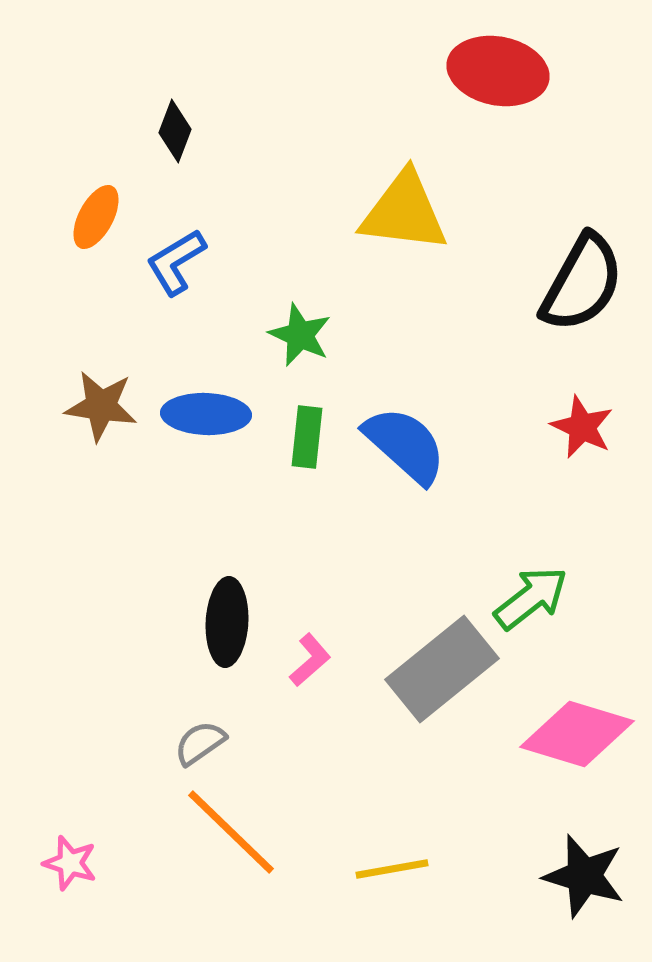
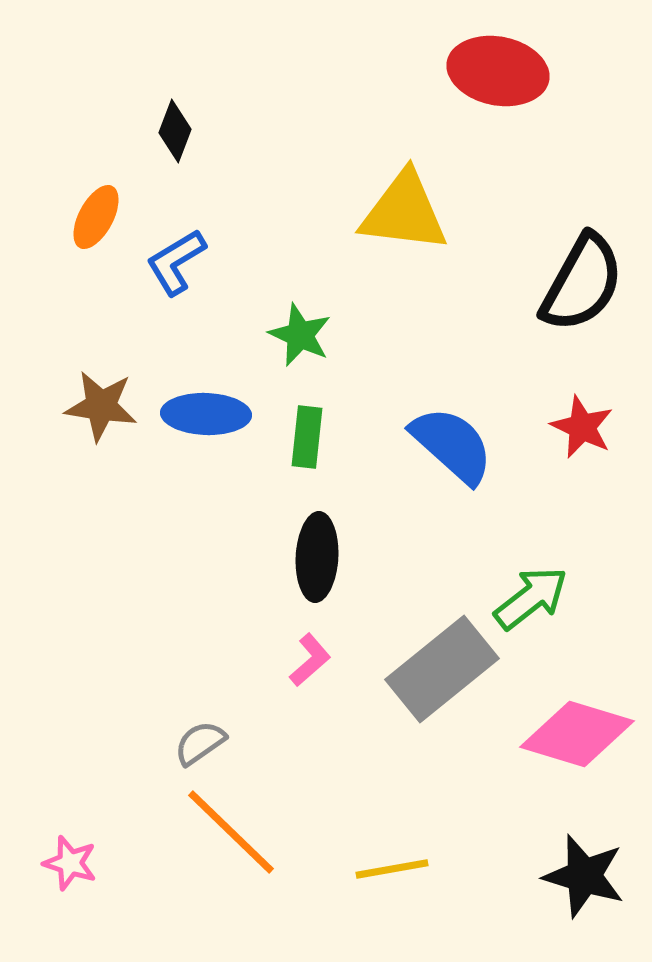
blue semicircle: moved 47 px right
black ellipse: moved 90 px right, 65 px up
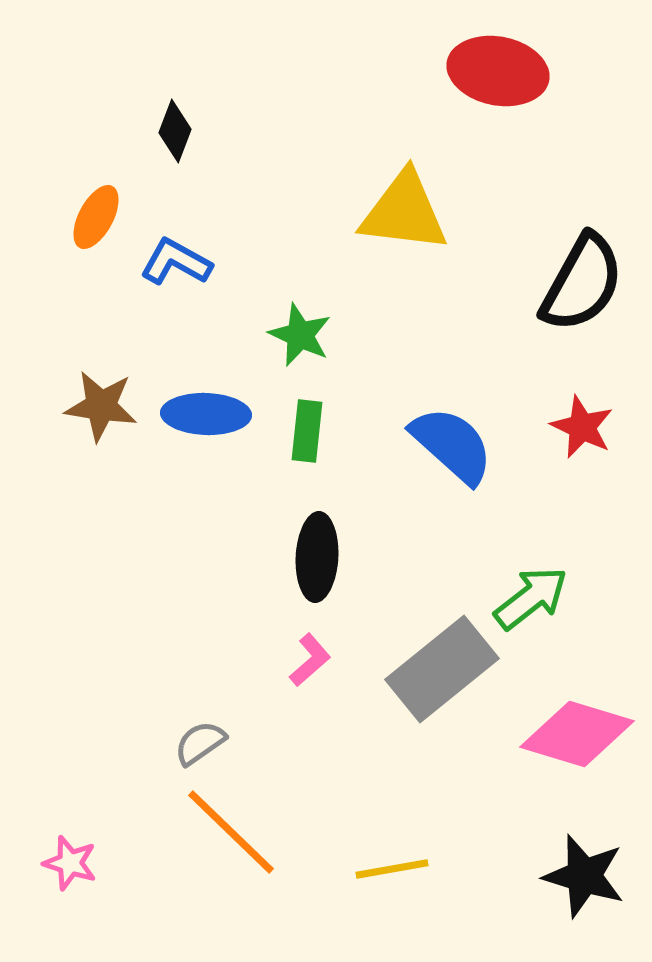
blue L-shape: rotated 60 degrees clockwise
green rectangle: moved 6 px up
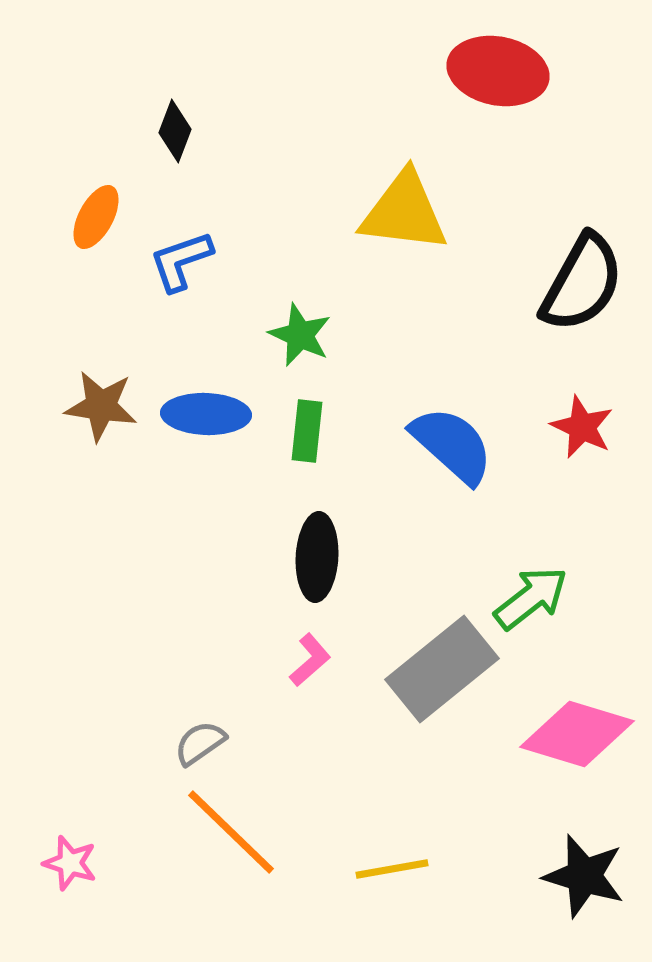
blue L-shape: moved 5 px right, 1 px up; rotated 48 degrees counterclockwise
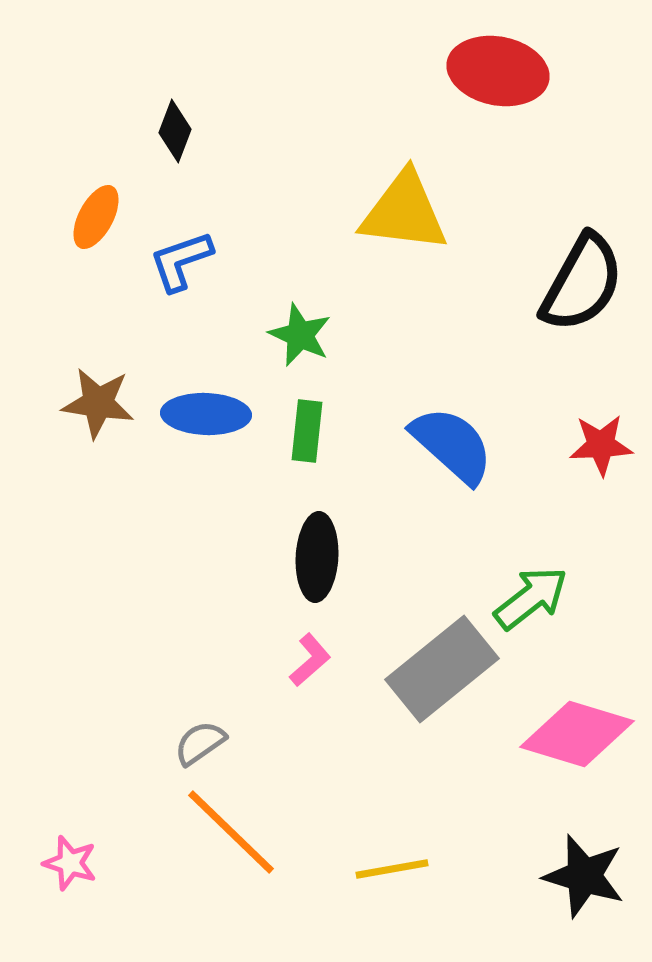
brown star: moved 3 px left, 3 px up
red star: moved 19 px right, 18 px down; rotated 28 degrees counterclockwise
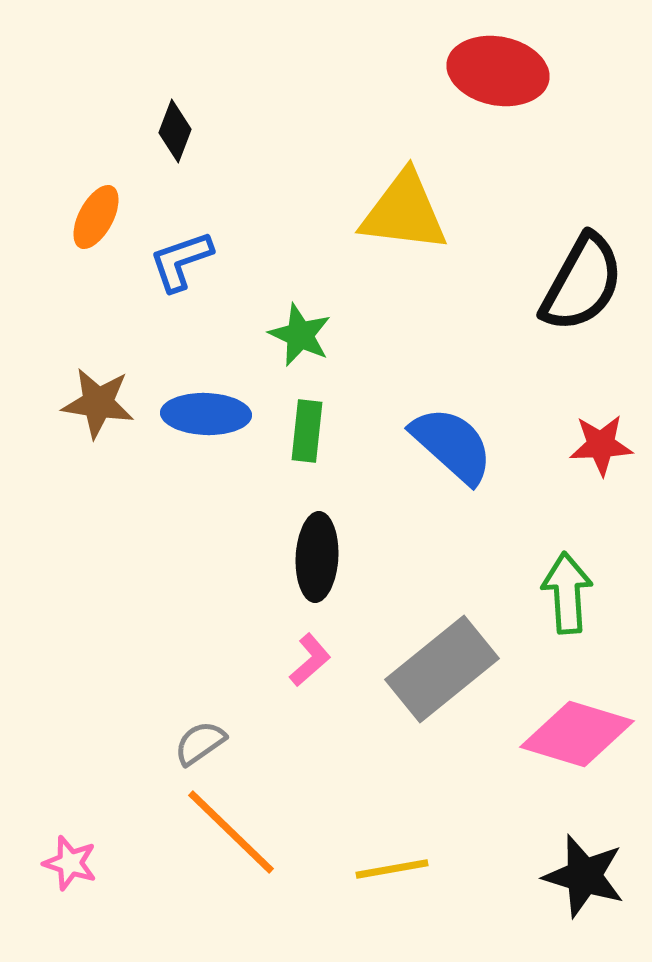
green arrow: moved 36 px right, 5 px up; rotated 56 degrees counterclockwise
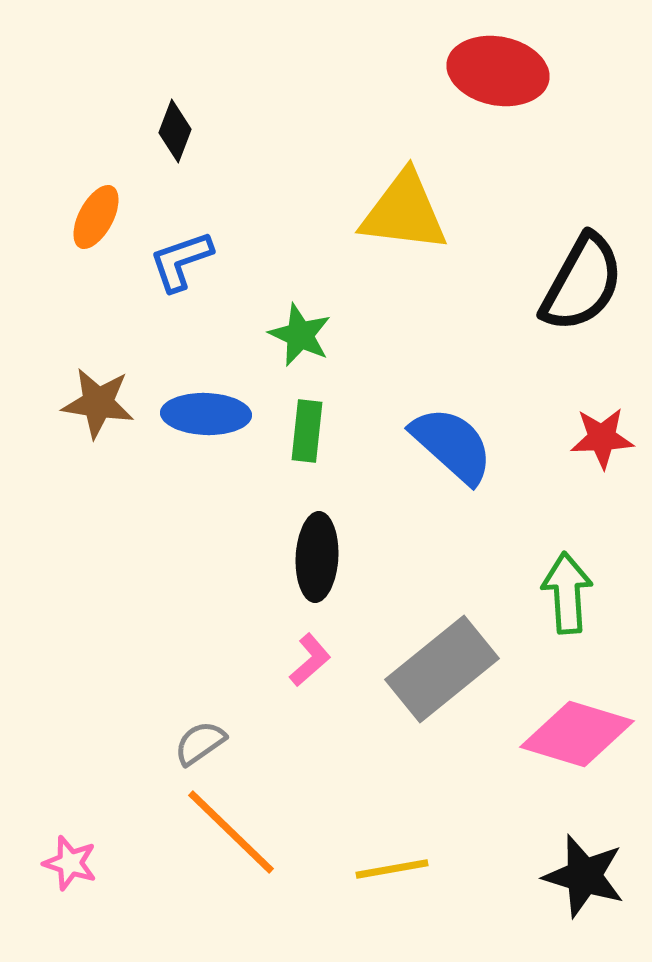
red star: moved 1 px right, 7 px up
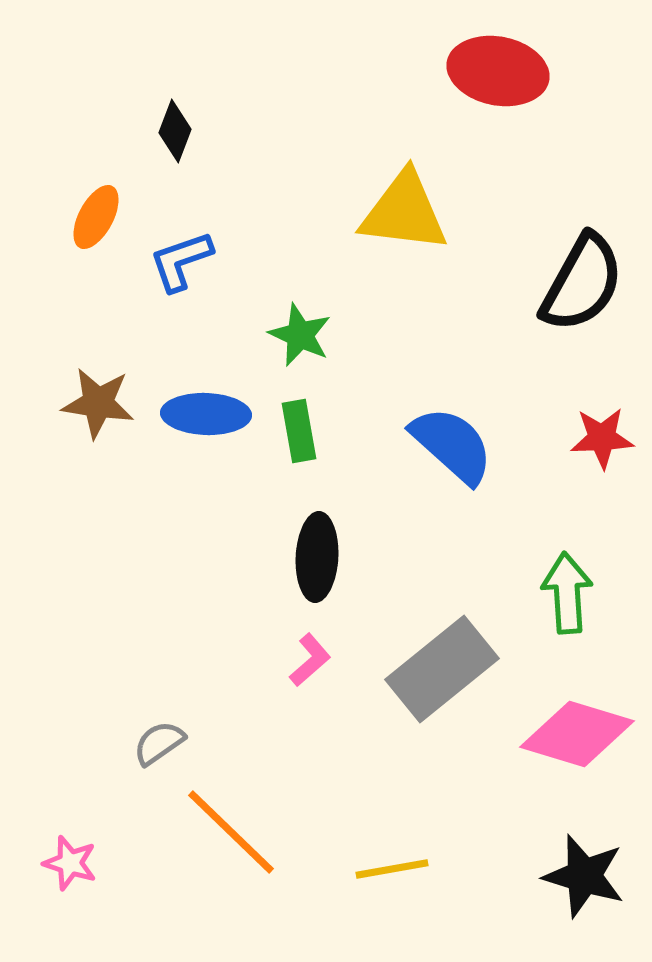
green rectangle: moved 8 px left; rotated 16 degrees counterclockwise
gray semicircle: moved 41 px left
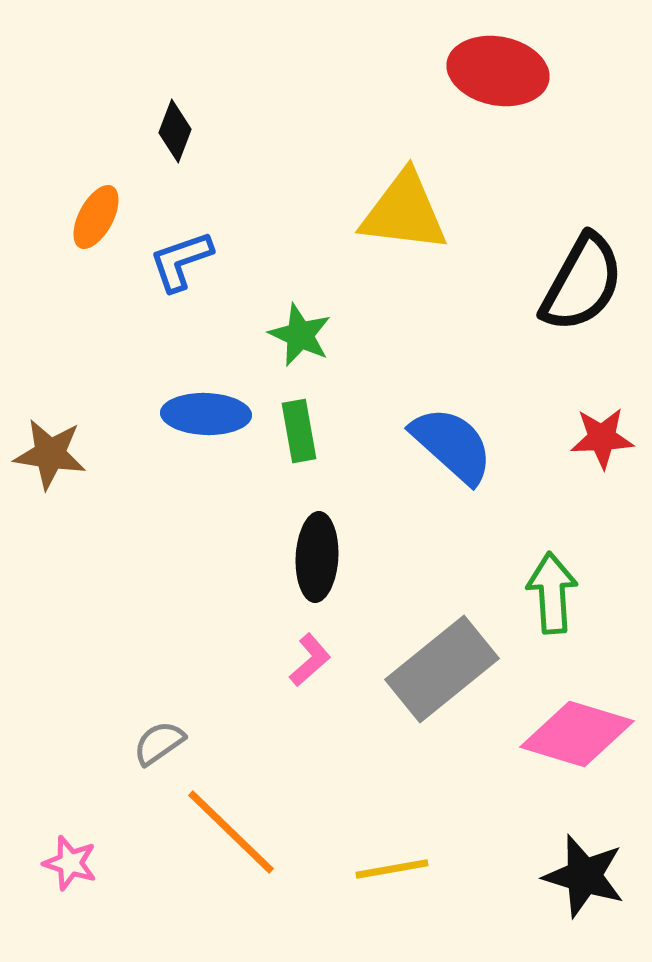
brown star: moved 48 px left, 51 px down
green arrow: moved 15 px left
